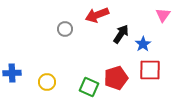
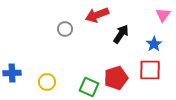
blue star: moved 11 px right
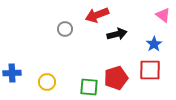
pink triangle: rotated 28 degrees counterclockwise
black arrow: moved 4 px left; rotated 42 degrees clockwise
green square: rotated 18 degrees counterclockwise
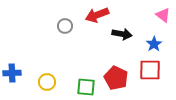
gray circle: moved 3 px up
black arrow: moved 5 px right; rotated 24 degrees clockwise
red pentagon: rotated 30 degrees counterclockwise
green square: moved 3 px left
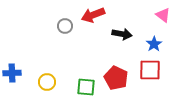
red arrow: moved 4 px left
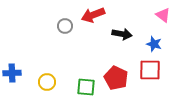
blue star: rotated 21 degrees counterclockwise
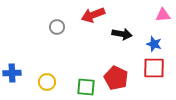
pink triangle: rotated 42 degrees counterclockwise
gray circle: moved 8 px left, 1 px down
red square: moved 4 px right, 2 px up
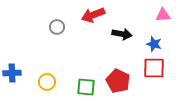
red pentagon: moved 2 px right, 3 px down
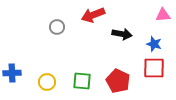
green square: moved 4 px left, 6 px up
